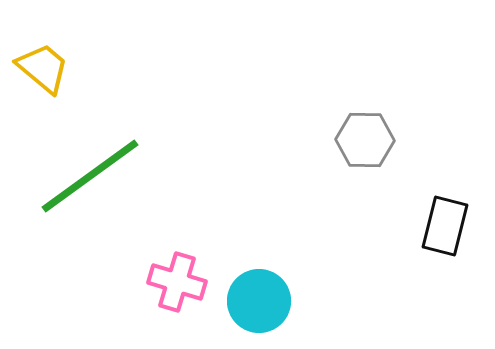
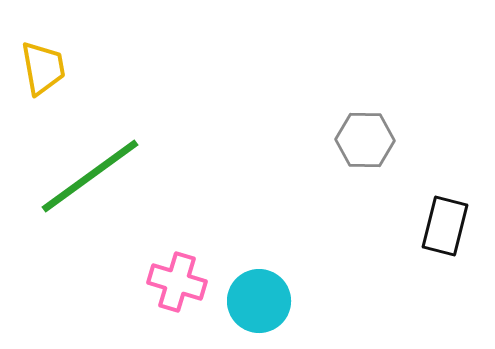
yellow trapezoid: rotated 40 degrees clockwise
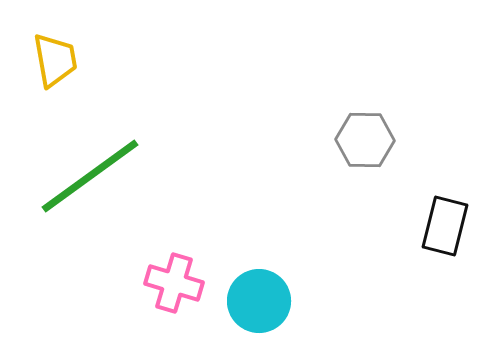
yellow trapezoid: moved 12 px right, 8 px up
pink cross: moved 3 px left, 1 px down
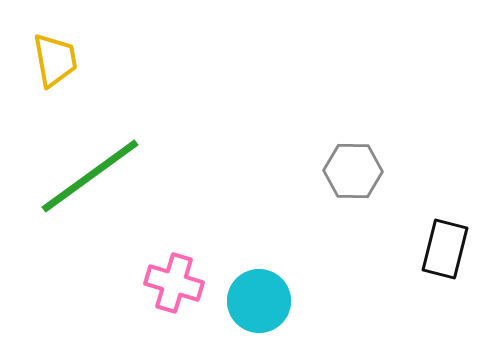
gray hexagon: moved 12 px left, 31 px down
black rectangle: moved 23 px down
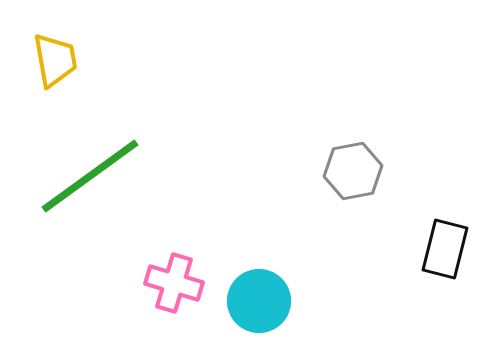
gray hexagon: rotated 12 degrees counterclockwise
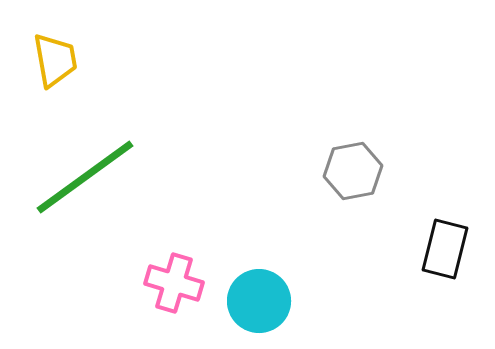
green line: moved 5 px left, 1 px down
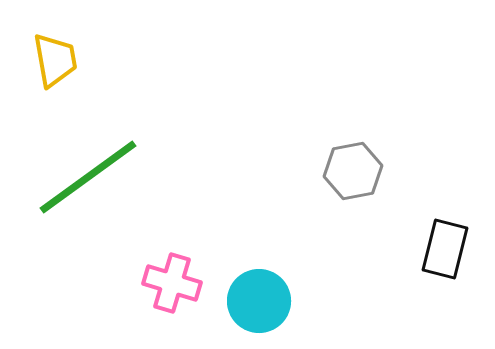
green line: moved 3 px right
pink cross: moved 2 px left
